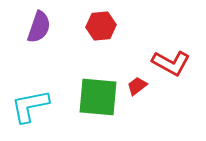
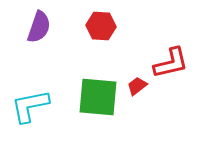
red hexagon: rotated 8 degrees clockwise
red L-shape: rotated 42 degrees counterclockwise
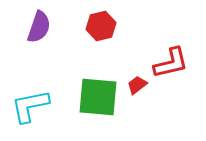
red hexagon: rotated 16 degrees counterclockwise
red trapezoid: moved 1 px up
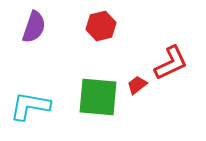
purple semicircle: moved 5 px left
red L-shape: rotated 12 degrees counterclockwise
cyan L-shape: rotated 21 degrees clockwise
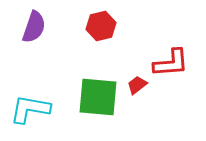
red L-shape: rotated 21 degrees clockwise
cyan L-shape: moved 3 px down
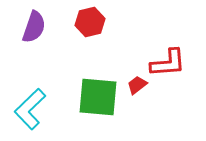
red hexagon: moved 11 px left, 4 px up
red L-shape: moved 3 px left
cyan L-shape: rotated 54 degrees counterclockwise
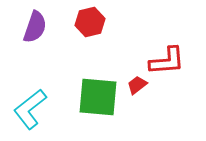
purple semicircle: moved 1 px right
red L-shape: moved 1 px left, 2 px up
cyan L-shape: rotated 6 degrees clockwise
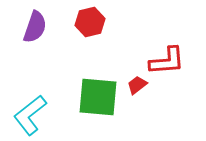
cyan L-shape: moved 6 px down
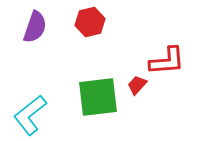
red trapezoid: rotated 10 degrees counterclockwise
green square: rotated 12 degrees counterclockwise
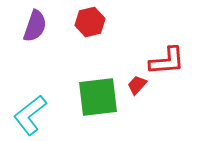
purple semicircle: moved 1 px up
